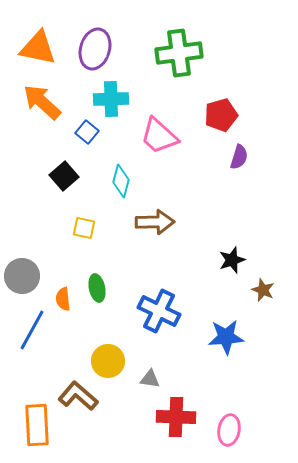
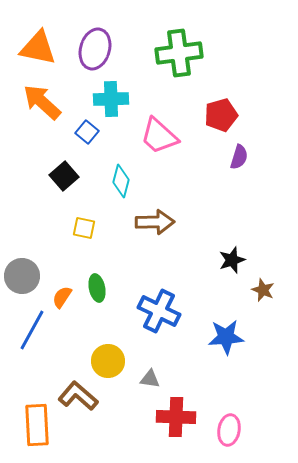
orange semicircle: moved 1 px left, 2 px up; rotated 40 degrees clockwise
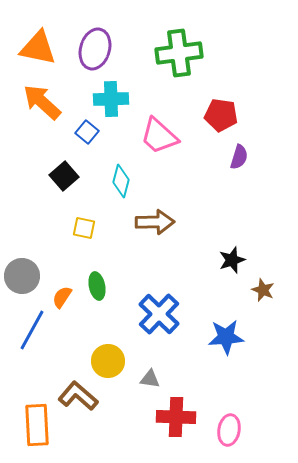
red pentagon: rotated 24 degrees clockwise
green ellipse: moved 2 px up
blue cross: moved 3 px down; rotated 18 degrees clockwise
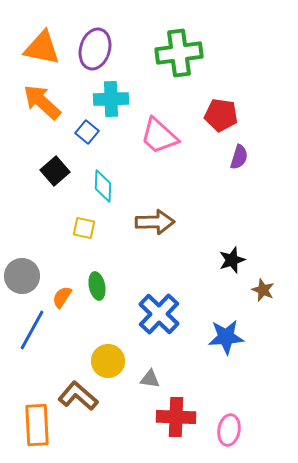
orange triangle: moved 4 px right
black square: moved 9 px left, 5 px up
cyan diamond: moved 18 px left, 5 px down; rotated 12 degrees counterclockwise
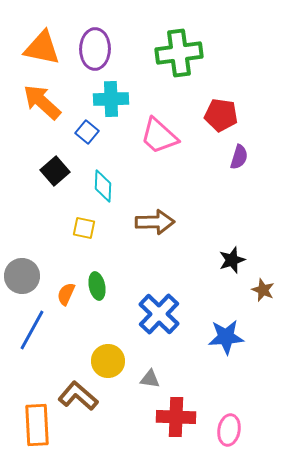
purple ellipse: rotated 15 degrees counterclockwise
orange semicircle: moved 4 px right, 3 px up; rotated 10 degrees counterclockwise
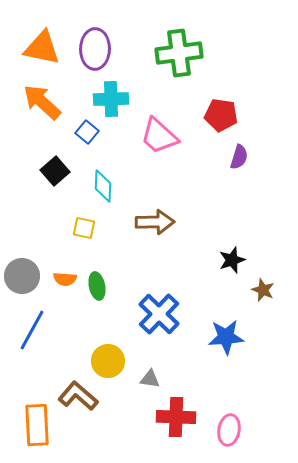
orange semicircle: moved 1 px left, 15 px up; rotated 110 degrees counterclockwise
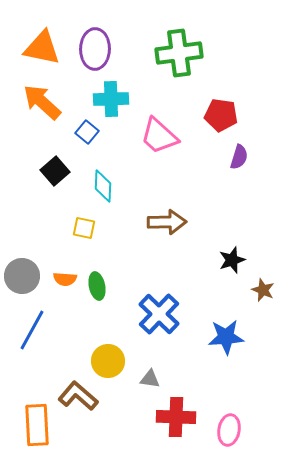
brown arrow: moved 12 px right
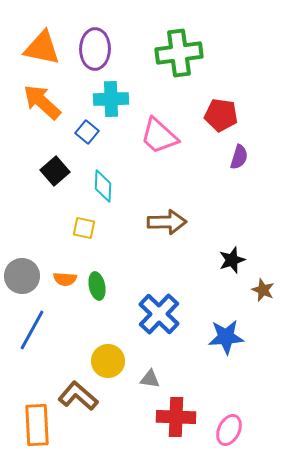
pink ellipse: rotated 16 degrees clockwise
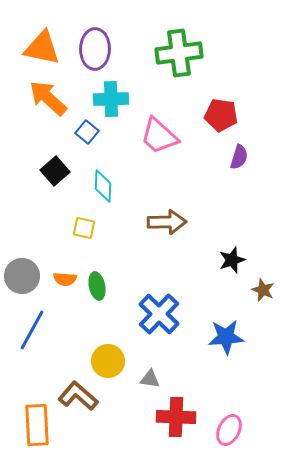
orange arrow: moved 6 px right, 4 px up
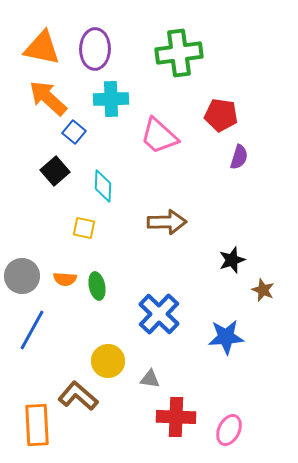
blue square: moved 13 px left
